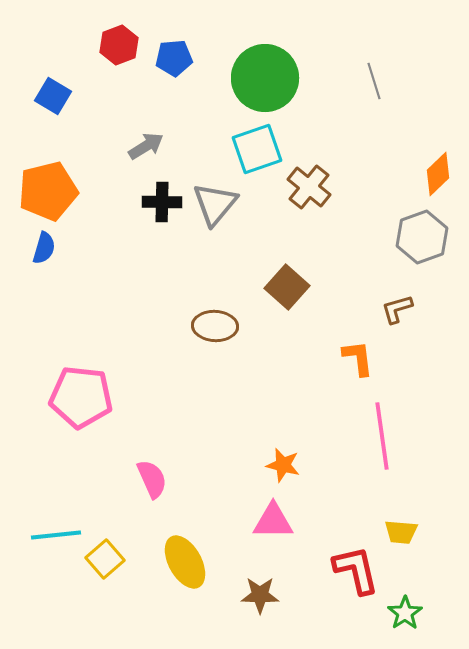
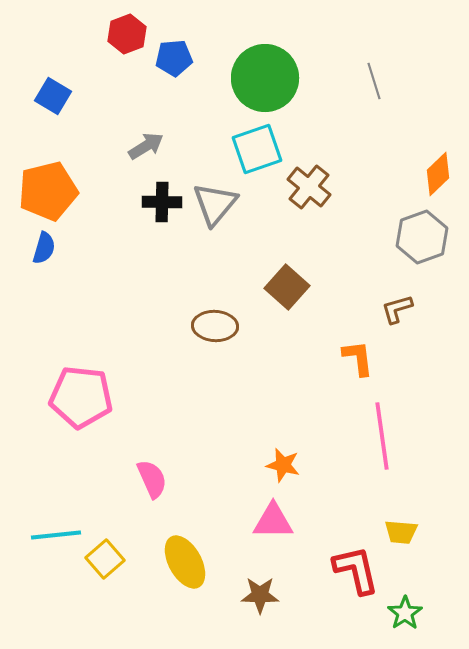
red hexagon: moved 8 px right, 11 px up
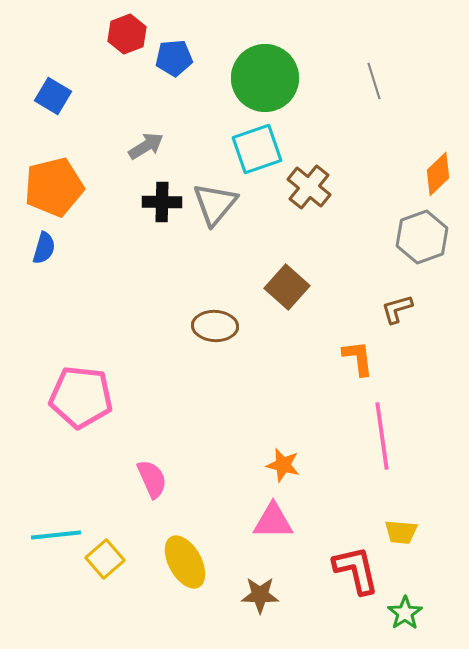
orange pentagon: moved 6 px right, 4 px up
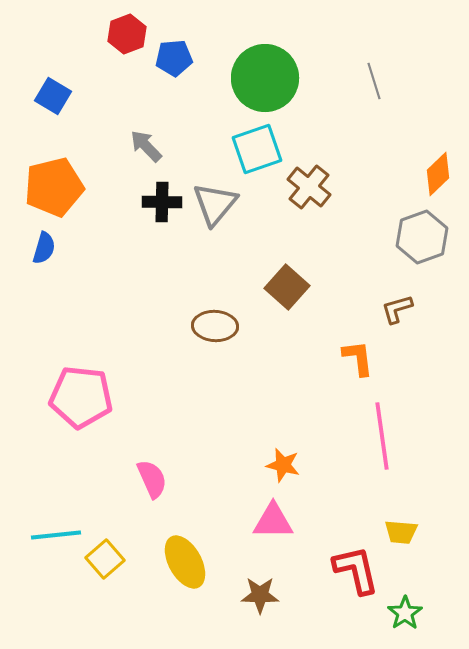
gray arrow: rotated 102 degrees counterclockwise
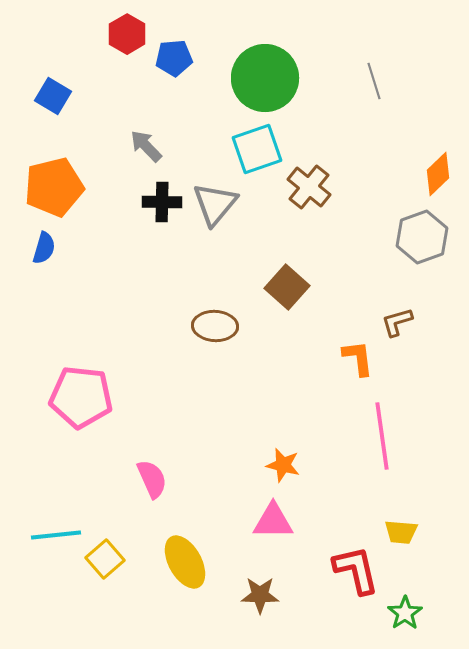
red hexagon: rotated 9 degrees counterclockwise
brown L-shape: moved 13 px down
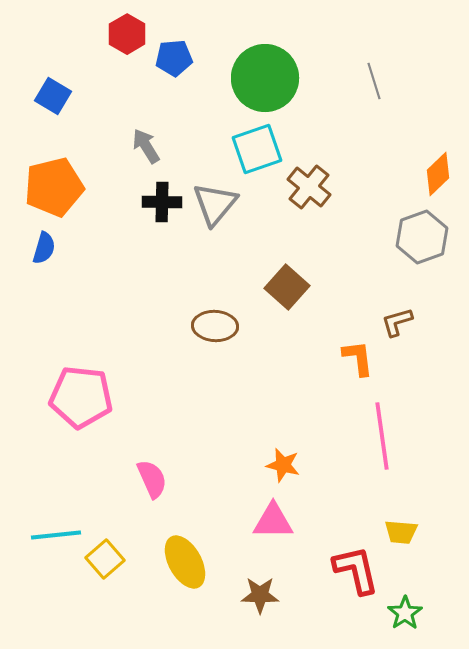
gray arrow: rotated 12 degrees clockwise
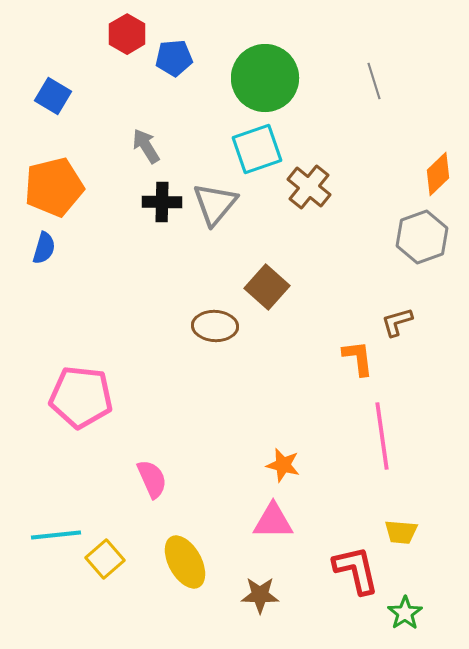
brown square: moved 20 px left
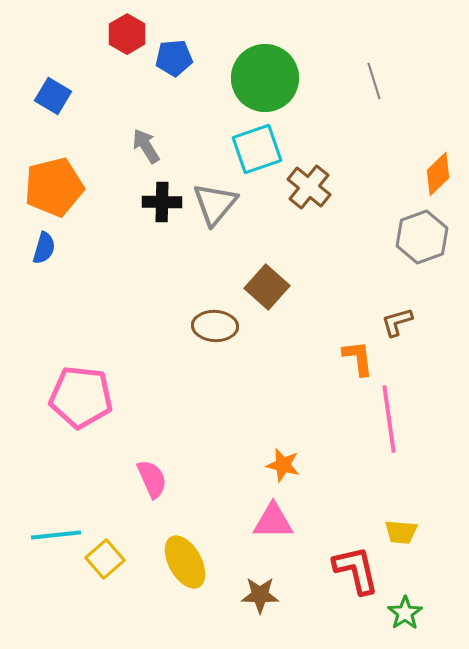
pink line: moved 7 px right, 17 px up
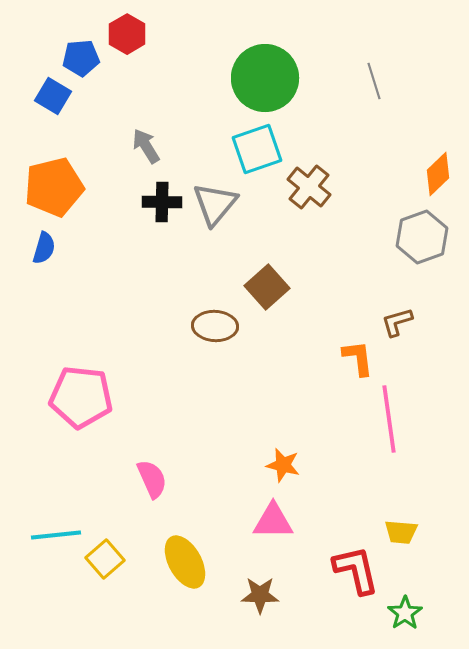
blue pentagon: moved 93 px left
brown square: rotated 6 degrees clockwise
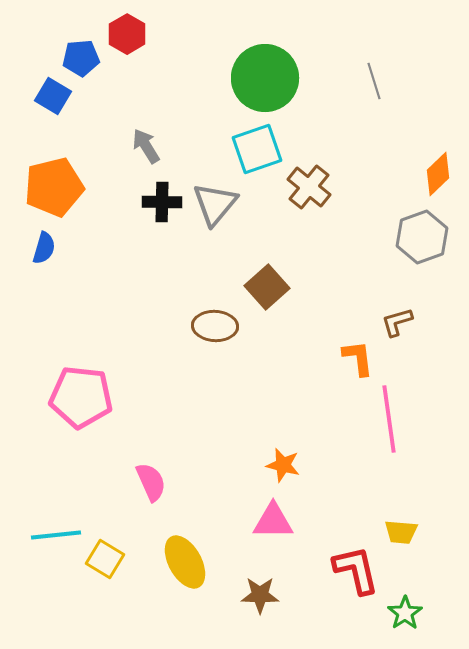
pink semicircle: moved 1 px left, 3 px down
yellow square: rotated 18 degrees counterclockwise
